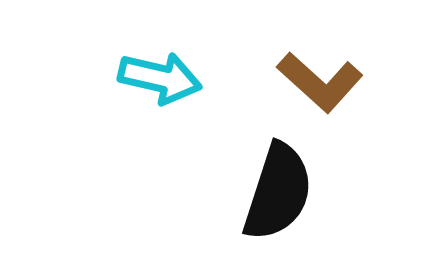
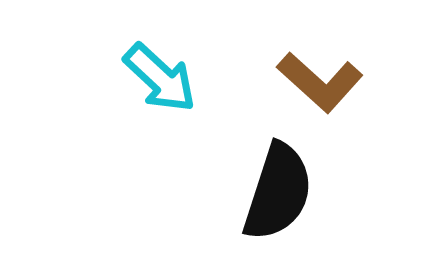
cyan arrow: rotated 30 degrees clockwise
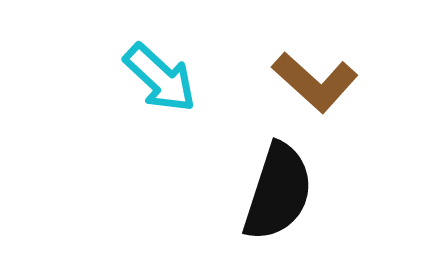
brown L-shape: moved 5 px left
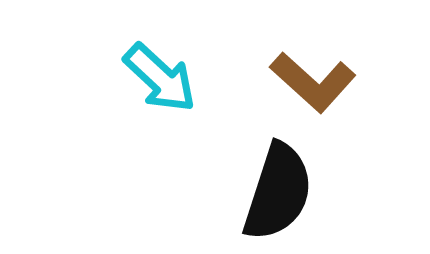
brown L-shape: moved 2 px left
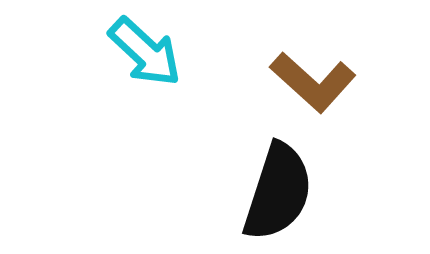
cyan arrow: moved 15 px left, 26 px up
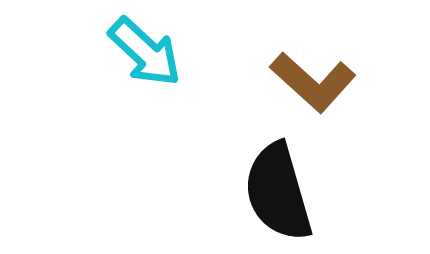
black semicircle: rotated 146 degrees clockwise
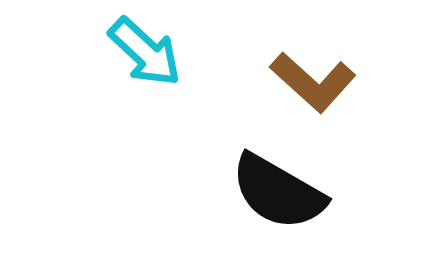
black semicircle: rotated 44 degrees counterclockwise
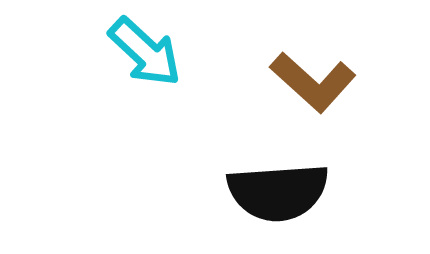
black semicircle: rotated 34 degrees counterclockwise
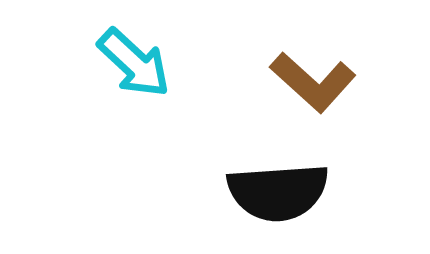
cyan arrow: moved 11 px left, 11 px down
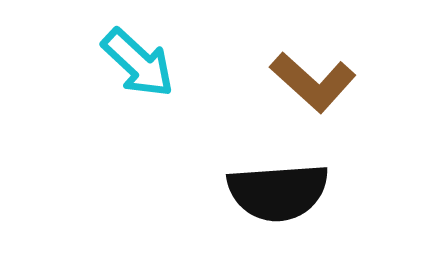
cyan arrow: moved 4 px right
